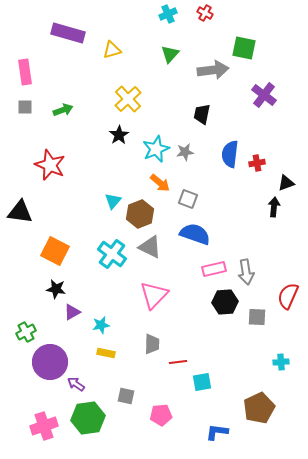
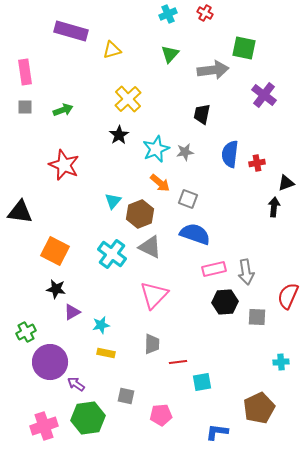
purple rectangle at (68, 33): moved 3 px right, 2 px up
red star at (50, 165): moved 14 px right
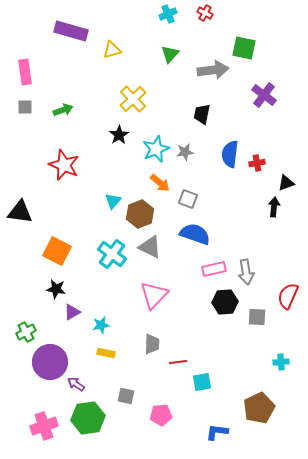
yellow cross at (128, 99): moved 5 px right
orange square at (55, 251): moved 2 px right
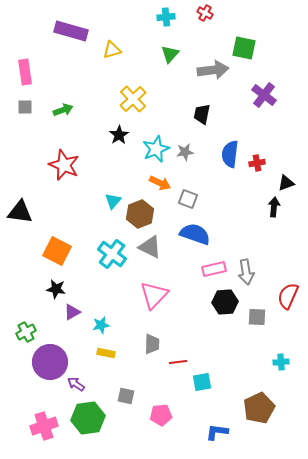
cyan cross at (168, 14): moved 2 px left, 3 px down; rotated 18 degrees clockwise
orange arrow at (160, 183): rotated 15 degrees counterclockwise
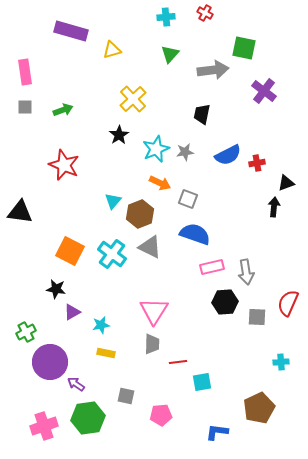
purple cross at (264, 95): moved 4 px up
blue semicircle at (230, 154): moved 2 px left, 1 px down; rotated 124 degrees counterclockwise
orange square at (57, 251): moved 13 px right
pink rectangle at (214, 269): moved 2 px left, 2 px up
pink triangle at (154, 295): moved 16 px down; rotated 12 degrees counterclockwise
red semicircle at (288, 296): moved 7 px down
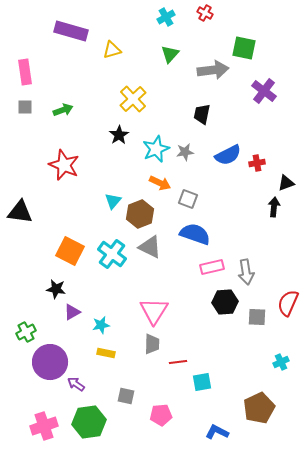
cyan cross at (166, 17): rotated 24 degrees counterclockwise
cyan cross at (281, 362): rotated 21 degrees counterclockwise
green hexagon at (88, 418): moved 1 px right, 4 px down
blue L-shape at (217, 432): rotated 20 degrees clockwise
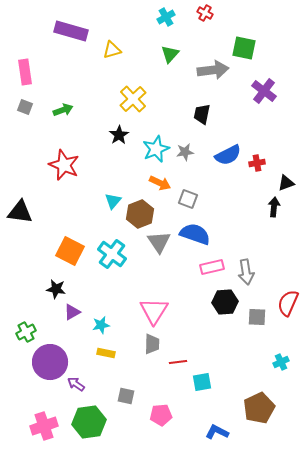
gray square at (25, 107): rotated 21 degrees clockwise
gray triangle at (150, 247): moved 9 px right, 5 px up; rotated 30 degrees clockwise
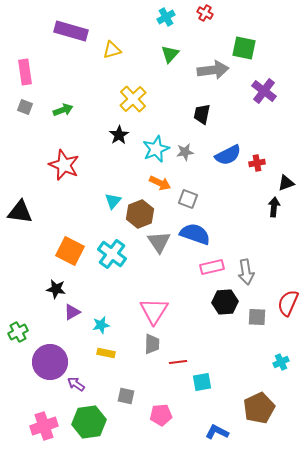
green cross at (26, 332): moved 8 px left
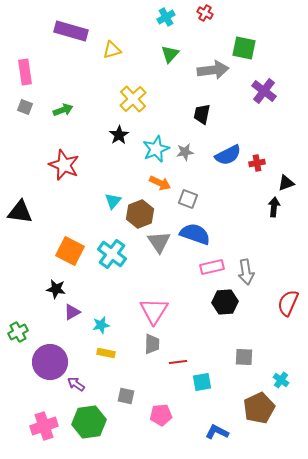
gray square at (257, 317): moved 13 px left, 40 px down
cyan cross at (281, 362): moved 18 px down; rotated 28 degrees counterclockwise
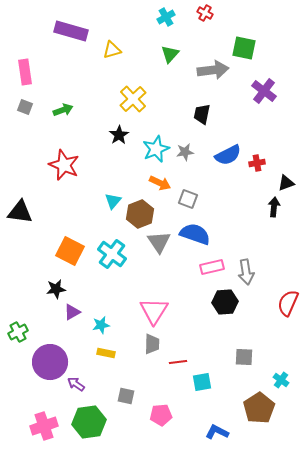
black star at (56, 289): rotated 18 degrees counterclockwise
brown pentagon at (259, 408): rotated 8 degrees counterclockwise
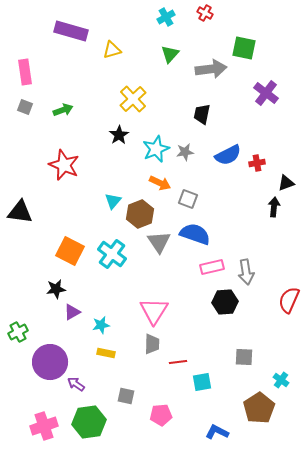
gray arrow at (213, 70): moved 2 px left, 1 px up
purple cross at (264, 91): moved 2 px right, 2 px down
red semicircle at (288, 303): moved 1 px right, 3 px up
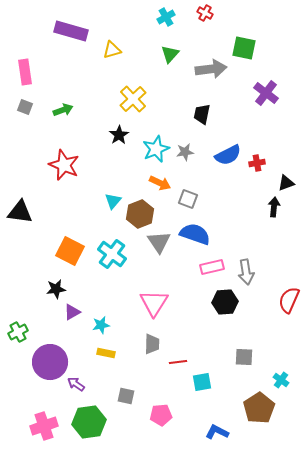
pink triangle at (154, 311): moved 8 px up
